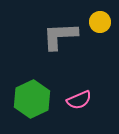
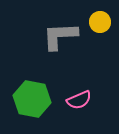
green hexagon: rotated 24 degrees counterclockwise
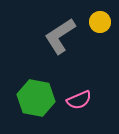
gray L-shape: rotated 30 degrees counterclockwise
green hexagon: moved 4 px right, 1 px up
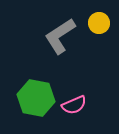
yellow circle: moved 1 px left, 1 px down
pink semicircle: moved 5 px left, 5 px down
